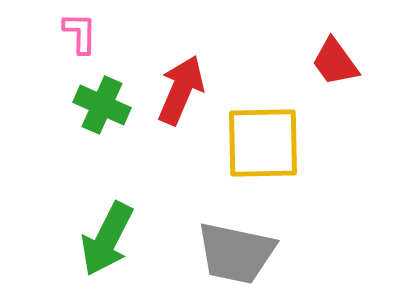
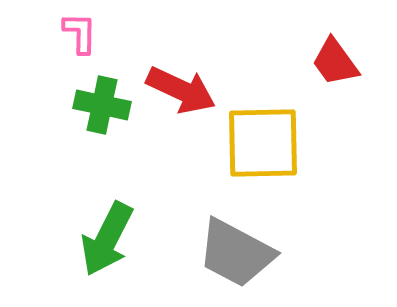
red arrow: rotated 92 degrees clockwise
green cross: rotated 12 degrees counterclockwise
gray trapezoid: rotated 16 degrees clockwise
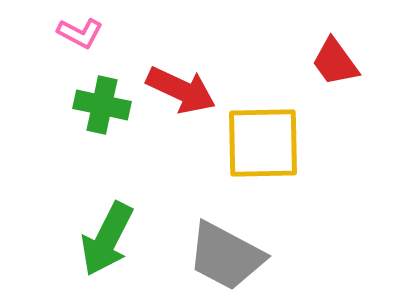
pink L-shape: rotated 117 degrees clockwise
gray trapezoid: moved 10 px left, 3 px down
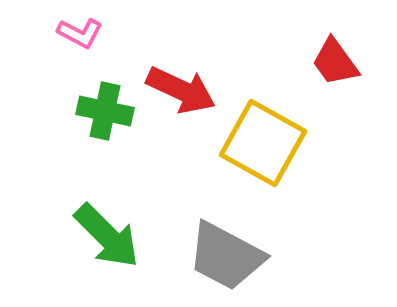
green cross: moved 3 px right, 6 px down
yellow square: rotated 30 degrees clockwise
green arrow: moved 3 px up; rotated 72 degrees counterclockwise
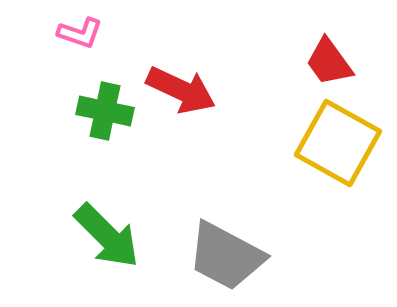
pink L-shape: rotated 9 degrees counterclockwise
red trapezoid: moved 6 px left
yellow square: moved 75 px right
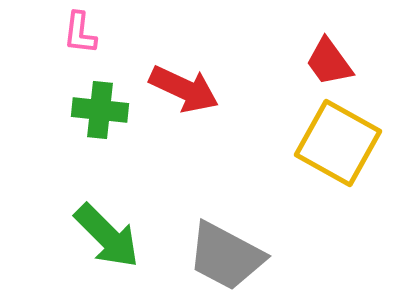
pink L-shape: rotated 78 degrees clockwise
red arrow: moved 3 px right, 1 px up
green cross: moved 5 px left, 1 px up; rotated 6 degrees counterclockwise
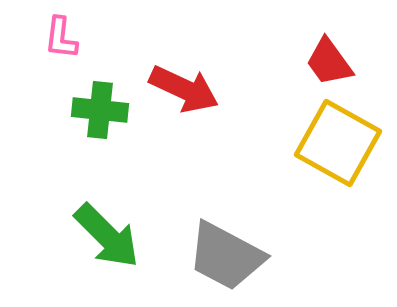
pink L-shape: moved 19 px left, 5 px down
